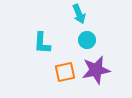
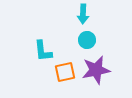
cyan arrow: moved 4 px right; rotated 24 degrees clockwise
cyan L-shape: moved 1 px right, 8 px down; rotated 10 degrees counterclockwise
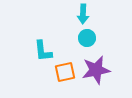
cyan circle: moved 2 px up
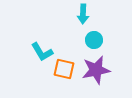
cyan circle: moved 7 px right, 2 px down
cyan L-shape: moved 1 px left, 1 px down; rotated 25 degrees counterclockwise
orange square: moved 1 px left, 3 px up; rotated 25 degrees clockwise
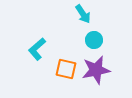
cyan arrow: rotated 36 degrees counterclockwise
cyan L-shape: moved 5 px left, 3 px up; rotated 80 degrees clockwise
orange square: moved 2 px right
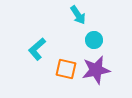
cyan arrow: moved 5 px left, 1 px down
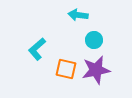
cyan arrow: rotated 132 degrees clockwise
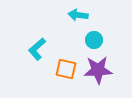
purple star: moved 2 px right; rotated 8 degrees clockwise
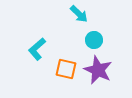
cyan arrow: moved 1 px right, 1 px up; rotated 144 degrees counterclockwise
purple star: rotated 28 degrees clockwise
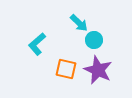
cyan arrow: moved 9 px down
cyan L-shape: moved 5 px up
